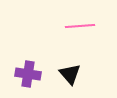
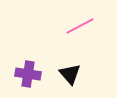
pink line: rotated 24 degrees counterclockwise
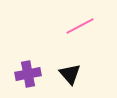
purple cross: rotated 20 degrees counterclockwise
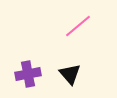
pink line: moved 2 px left; rotated 12 degrees counterclockwise
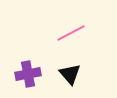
pink line: moved 7 px left, 7 px down; rotated 12 degrees clockwise
